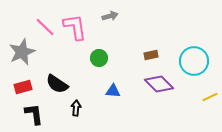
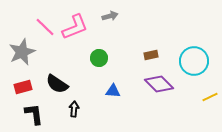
pink L-shape: rotated 76 degrees clockwise
black arrow: moved 2 px left, 1 px down
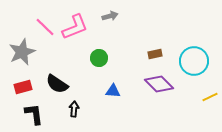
brown rectangle: moved 4 px right, 1 px up
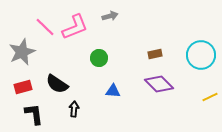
cyan circle: moved 7 px right, 6 px up
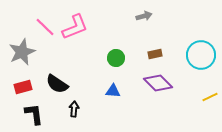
gray arrow: moved 34 px right
green circle: moved 17 px right
purple diamond: moved 1 px left, 1 px up
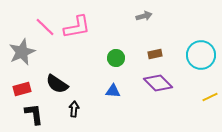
pink L-shape: moved 2 px right; rotated 12 degrees clockwise
red rectangle: moved 1 px left, 2 px down
